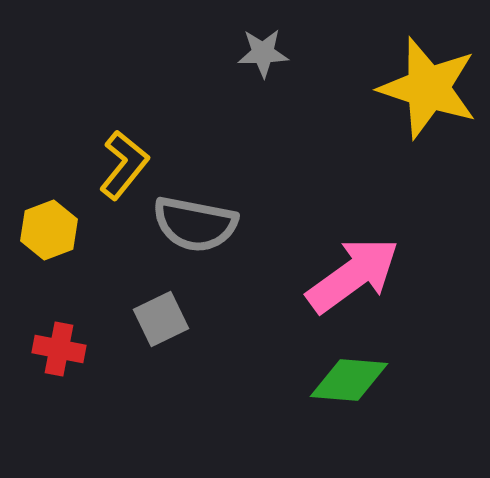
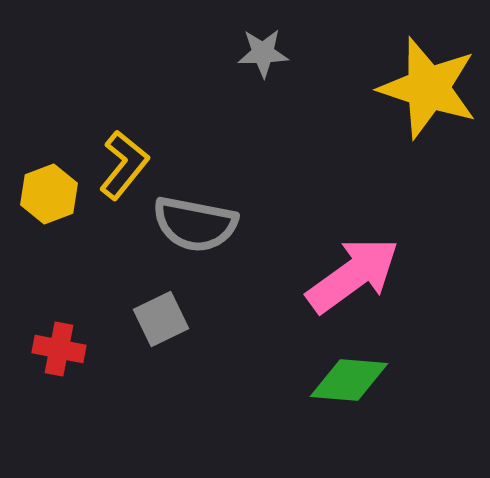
yellow hexagon: moved 36 px up
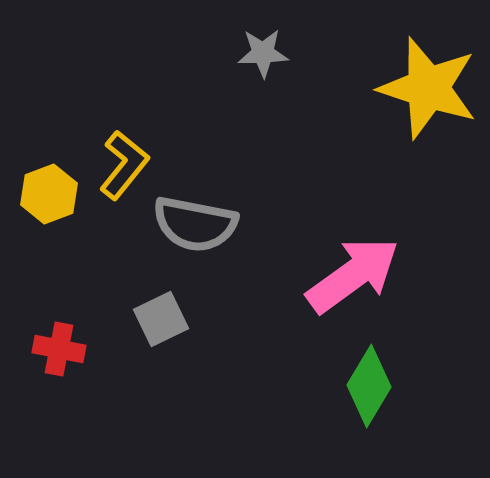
green diamond: moved 20 px right, 6 px down; rotated 64 degrees counterclockwise
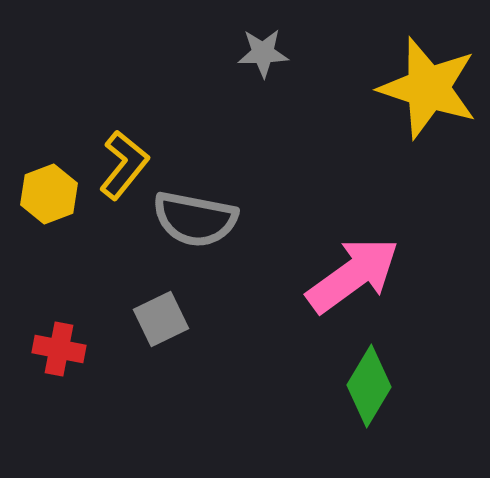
gray semicircle: moved 5 px up
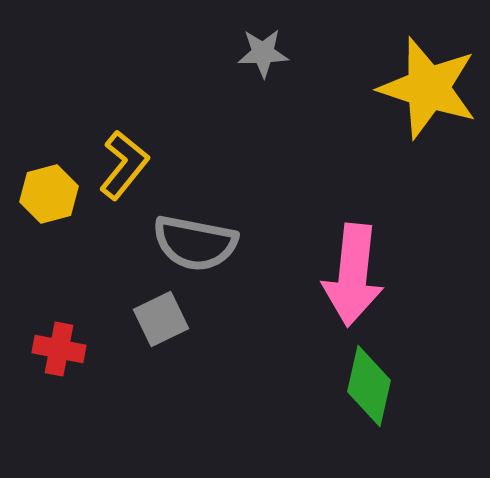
yellow hexagon: rotated 6 degrees clockwise
gray semicircle: moved 24 px down
pink arrow: rotated 132 degrees clockwise
green diamond: rotated 18 degrees counterclockwise
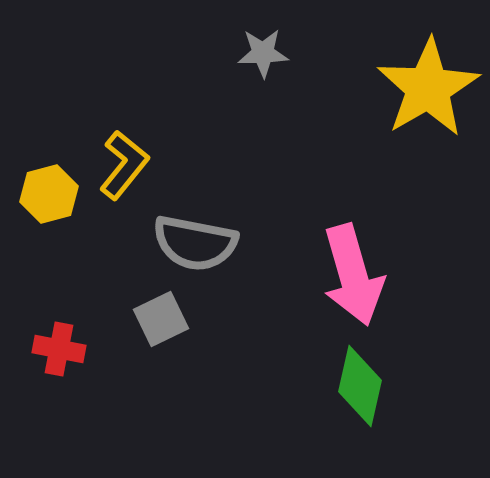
yellow star: rotated 24 degrees clockwise
pink arrow: rotated 22 degrees counterclockwise
green diamond: moved 9 px left
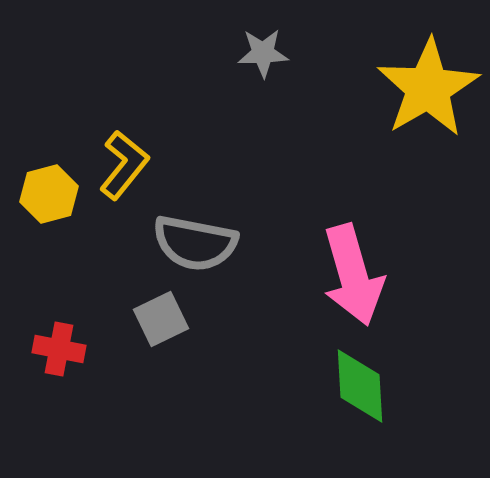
green diamond: rotated 16 degrees counterclockwise
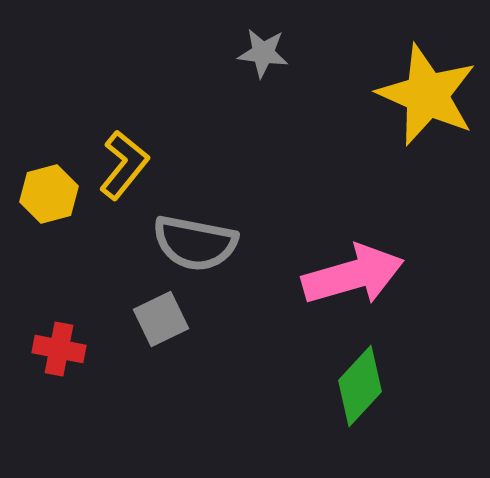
gray star: rotated 9 degrees clockwise
yellow star: moved 1 px left, 7 px down; rotated 18 degrees counterclockwise
pink arrow: rotated 90 degrees counterclockwise
green diamond: rotated 46 degrees clockwise
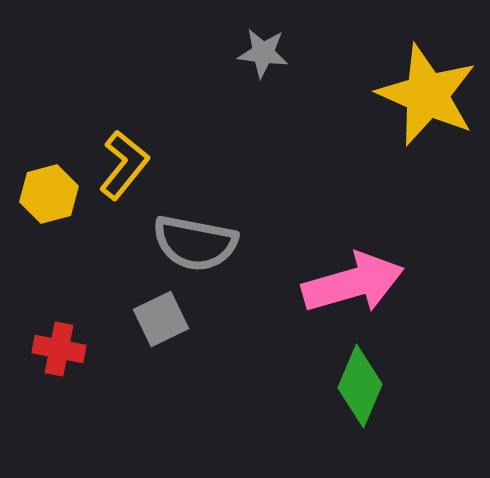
pink arrow: moved 8 px down
green diamond: rotated 20 degrees counterclockwise
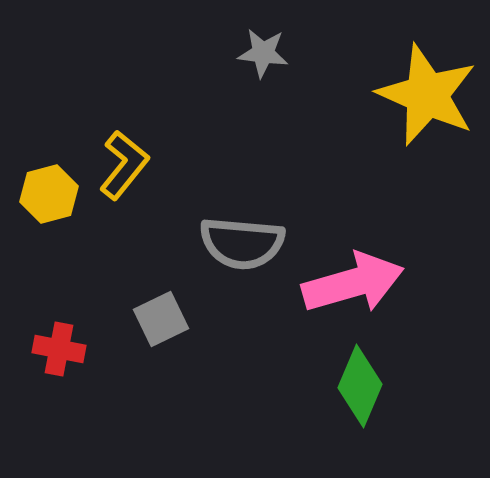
gray semicircle: moved 47 px right; rotated 6 degrees counterclockwise
